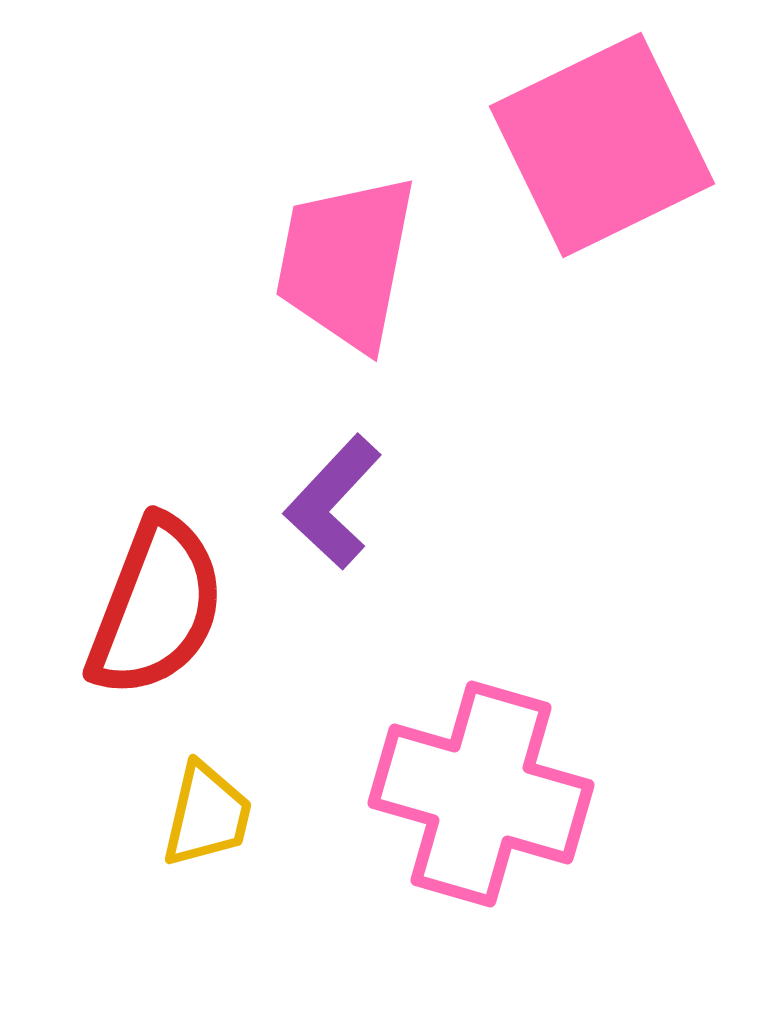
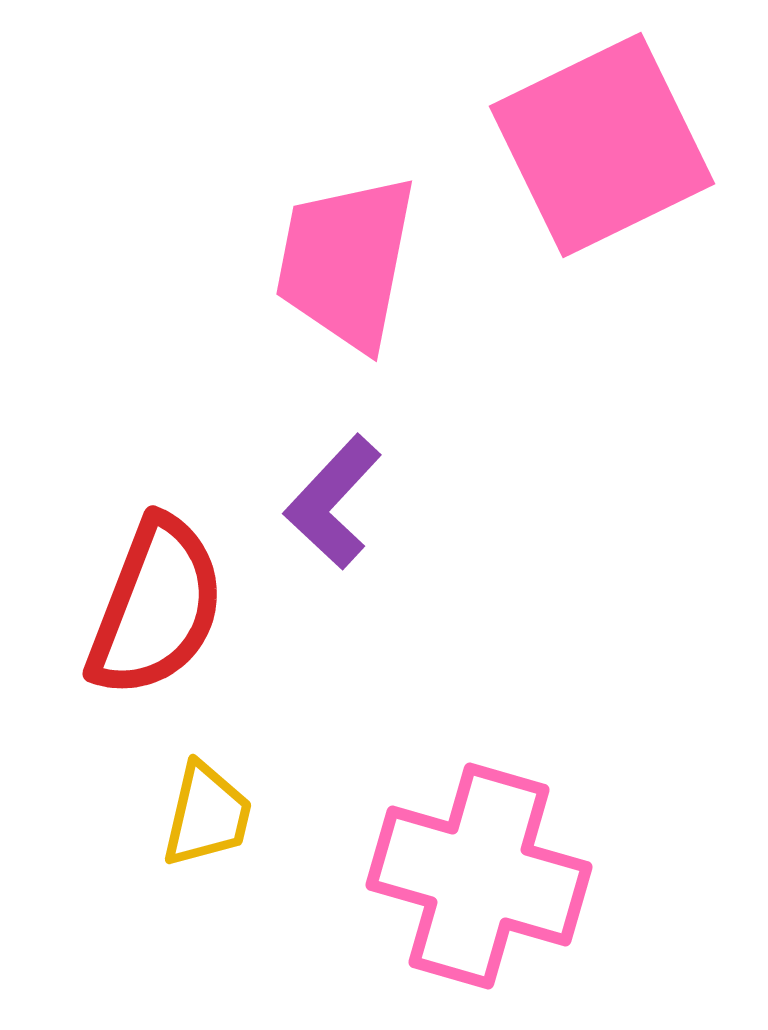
pink cross: moved 2 px left, 82 px down
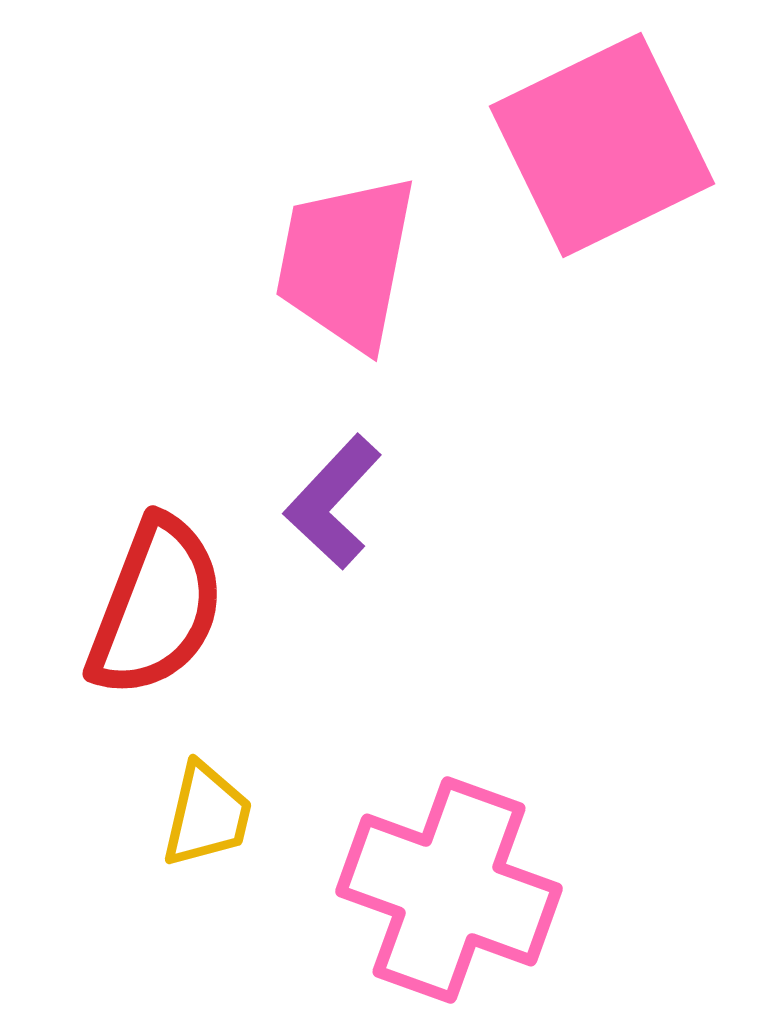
pink cross: moved 30 px left, 14 px down; rotated 4 degrees clockwise
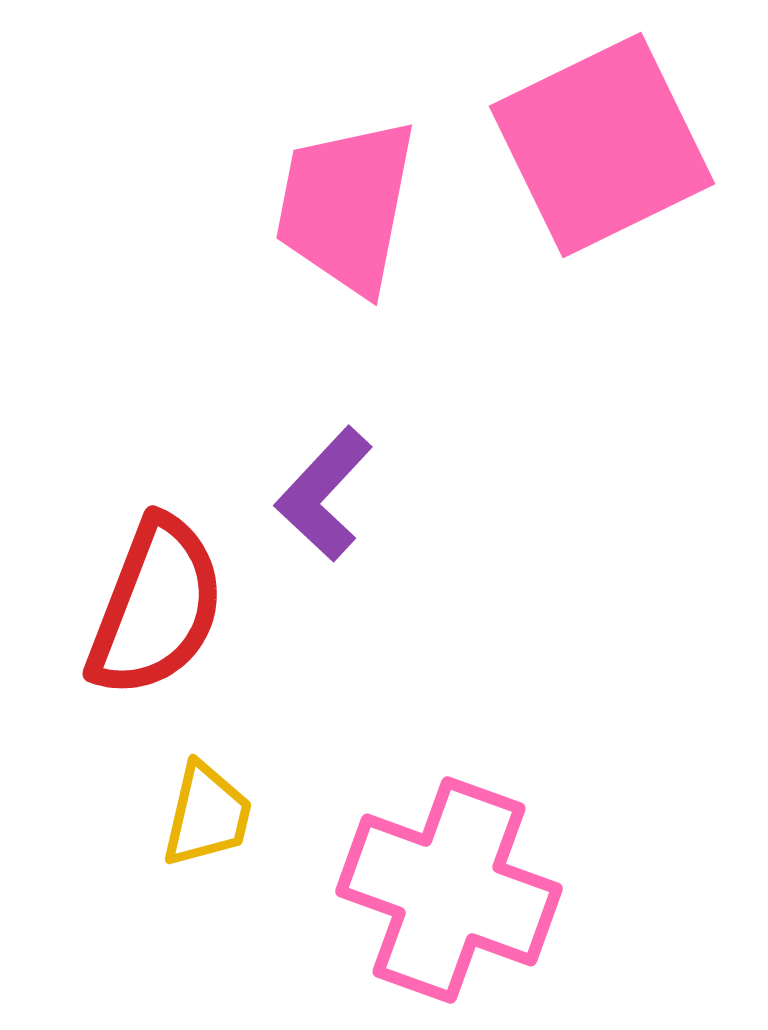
pink trapezoid: moved 56 px up
purple L-shape: moved 9 px left, 8 px up
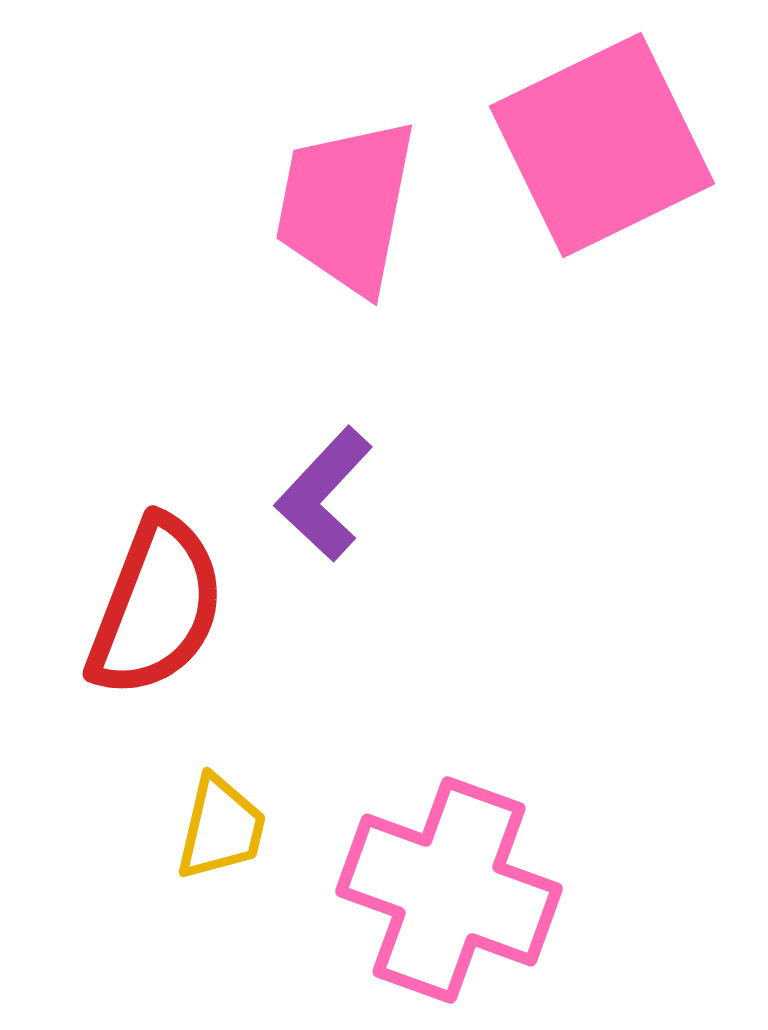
yellow trapezoid: moved 14 px right, 13 px down
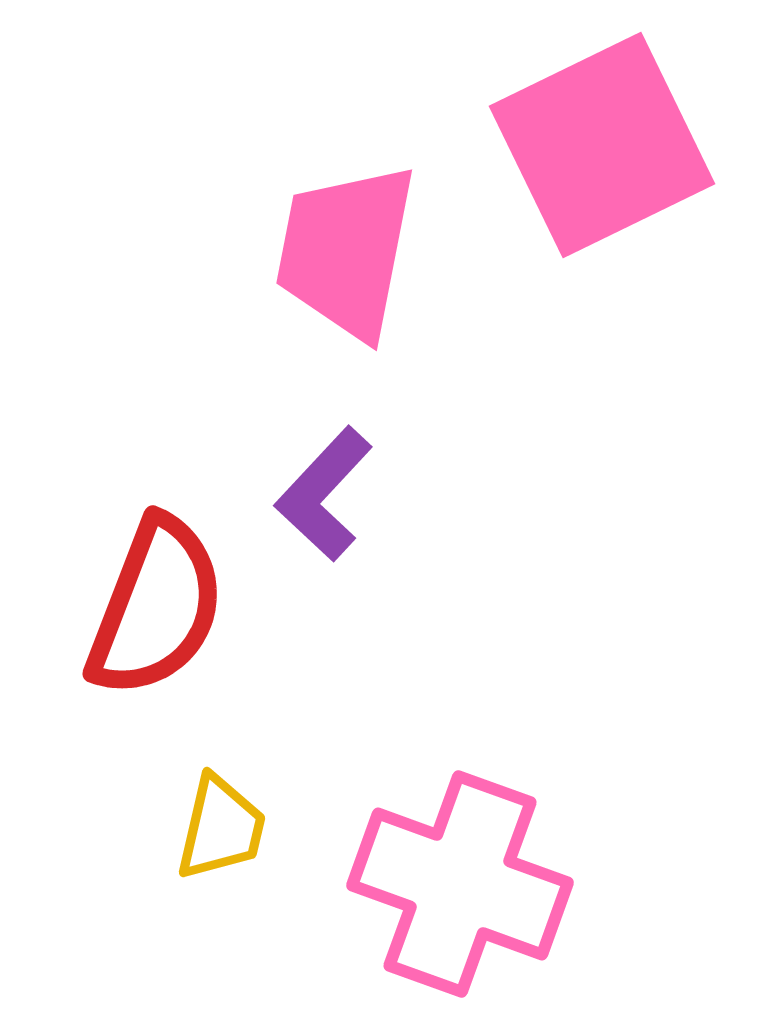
pink trapezoid: moved 45 px down
pink cross: moved 11 px right, 6 px up
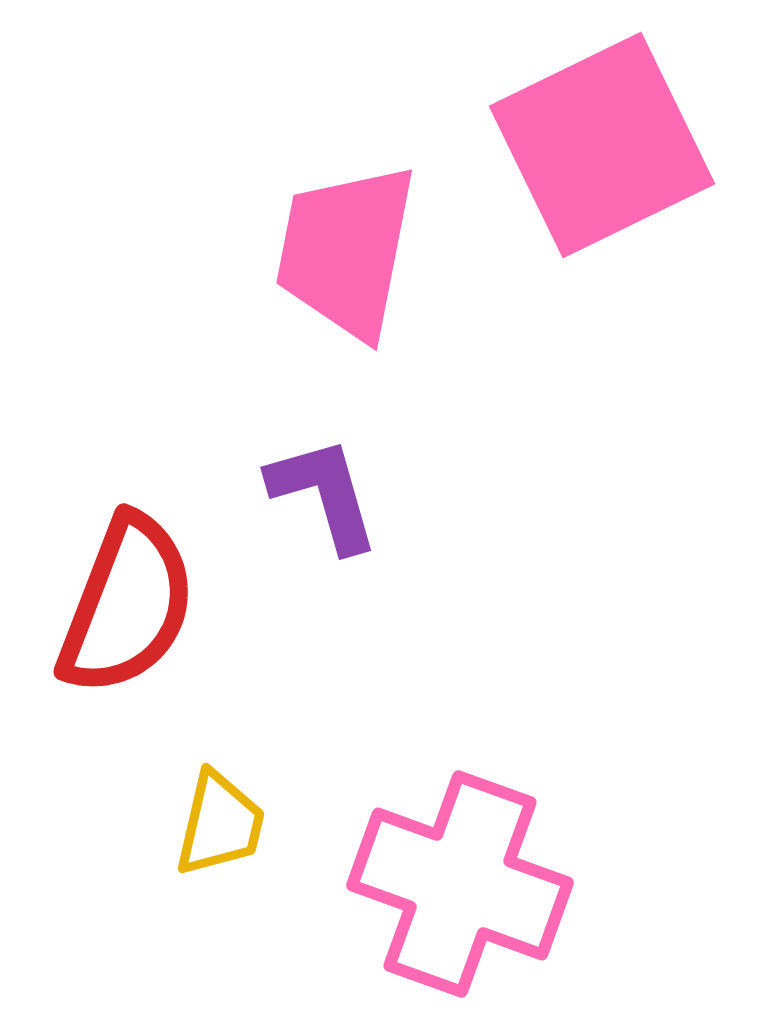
purple L-shape: rotated 121 degrees clockwise
red semicircle: moved 29 px left, 2 px up
yellow trapezoid: moved 1 px left, 4 px up
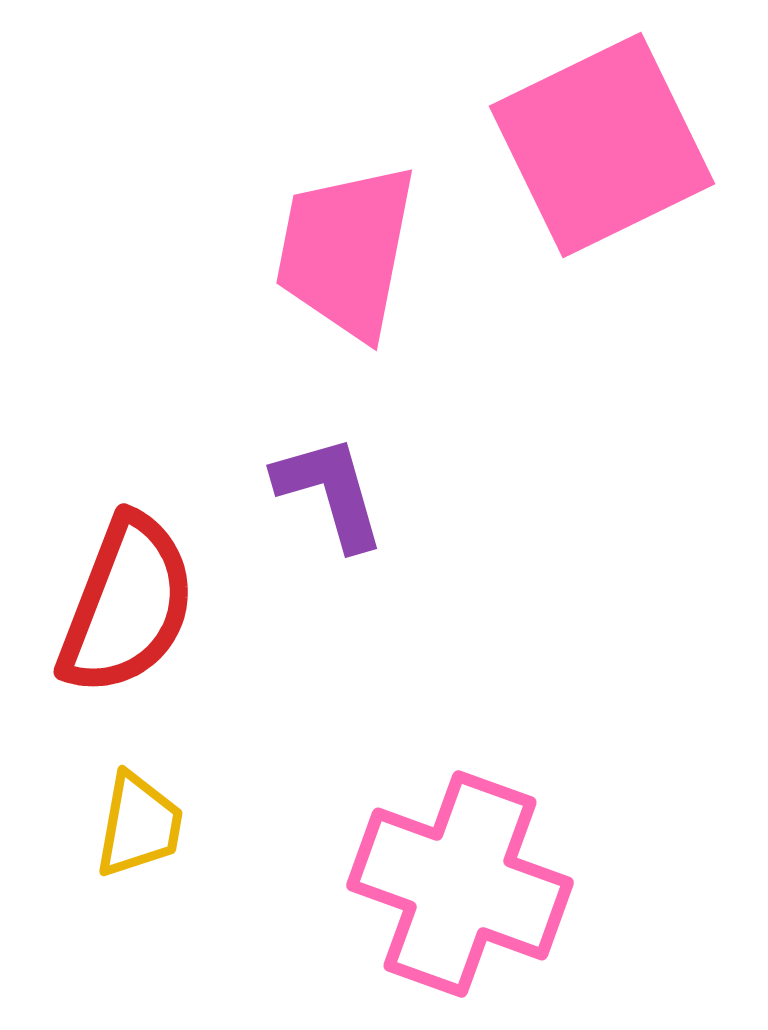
purple L-shape: moved 6 px right, 2 px up
yellow trapezoid: moved 81 px left, 1 px down; rotated 3 degrees counterclockwise
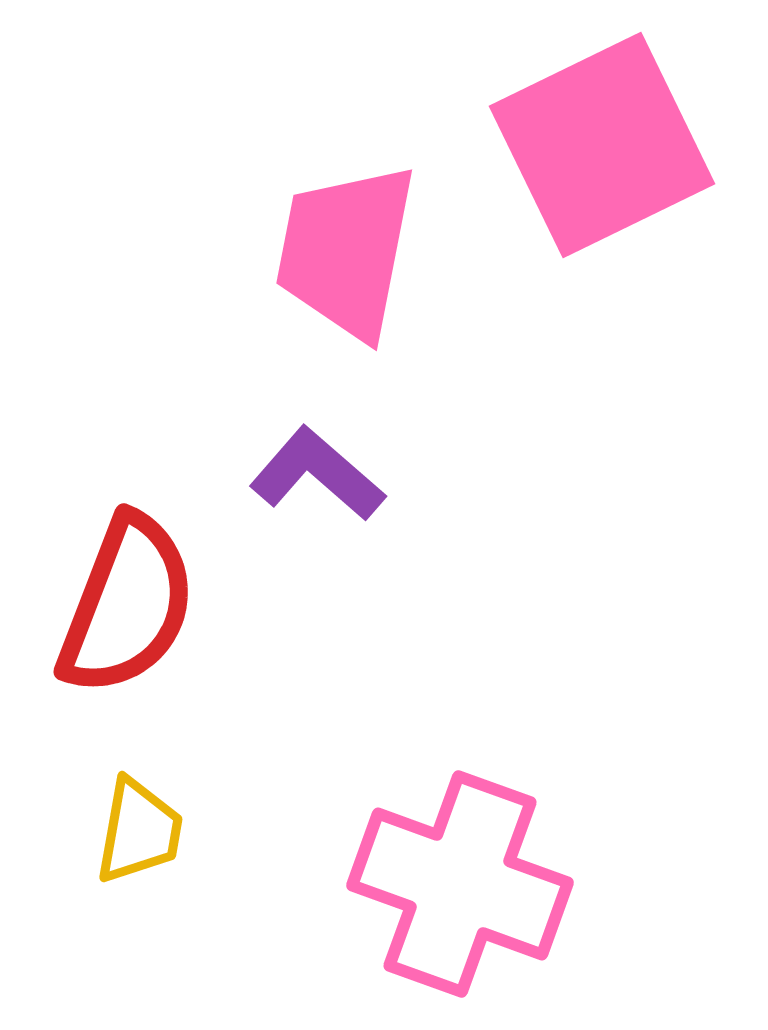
purple L-shape: moved 13 px left, 18 px up; rotated 33 degrees counterclockwise
yellow trapezoid: moved 6 px down
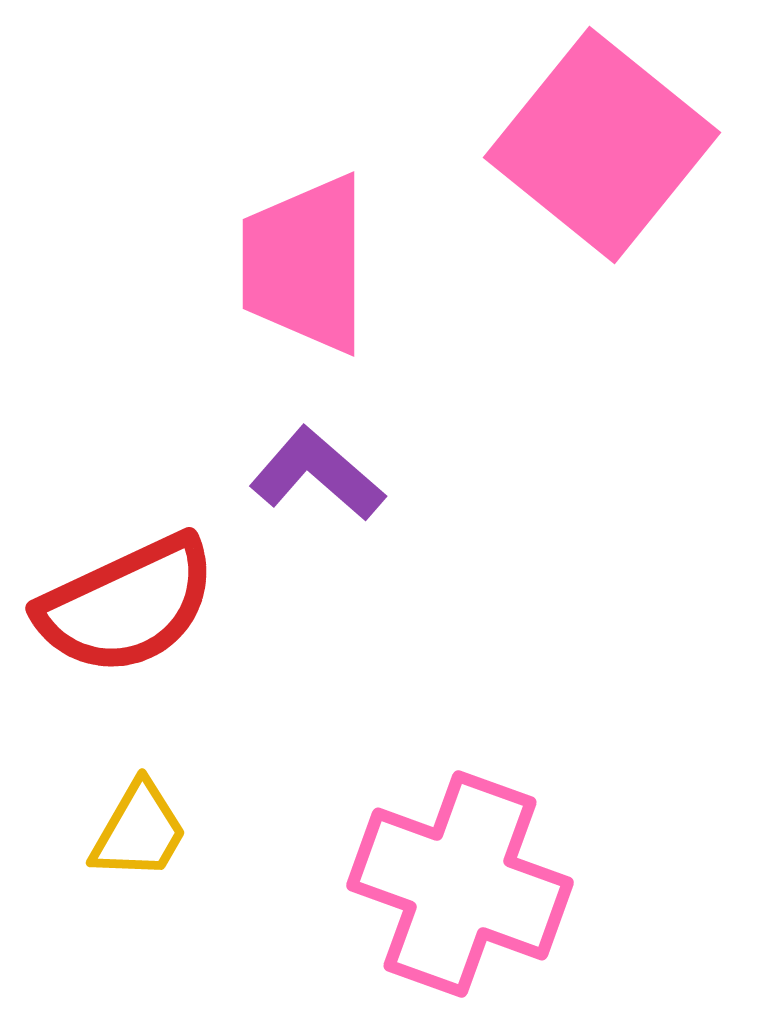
pink square: rotated 25 degrees counterclockwise
pink trapezoid: moved 41 px left, 13 px down; rotated 11 degrees counterclockwise
red semicircle: rotated 44 degrees clockwise
yellow trapezoid: rotated 20 degrees clockwise
